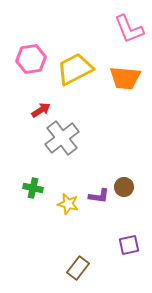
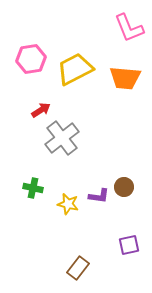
pink L-shape: moved 1 px up
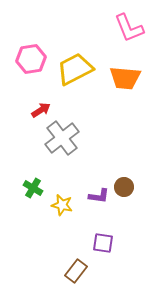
green cross: rotated 18 degrees clockwise
yellow star: moved 6 px left, 1 px down
purple square: moved 26 px left, 2 px up; rotated 20 degrees clockwise
brown rectangle: moved 2 px left, 3 px down
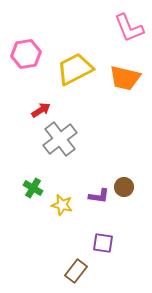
pink hexagon: moved 5 px left, 5 px up
orange trapezoid: rotated 8 degrees clockwise
gray cross: moved 2 px left, 1 px down
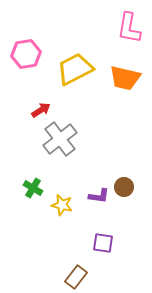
pink L-shape: rotated 32 degrees clockwise
brown rectangle: moved 6 px down
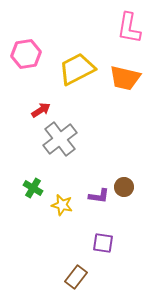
yellow trapezoid: moved 2 px right
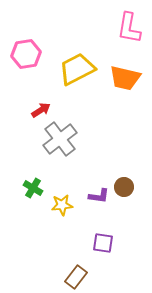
yellow star: rotated 20 degrees counterclockwise
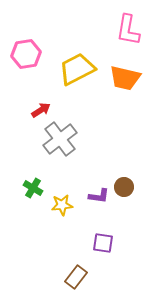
pink L-shape: moved 1 px left, 2 px down
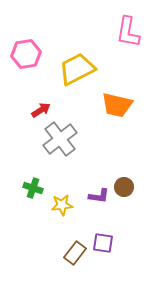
pink L-shape: moved 2 px down
orange trapezoid: moved 8 px left, 27 px down
green cross: rotated 12 degrees counterclockwise
brown rectangle: moved 1 px left, 24 px up
